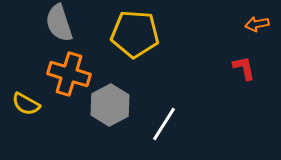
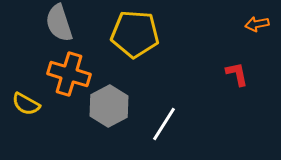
red L-shape: moved 7 px left, 6 px down
gray hexagon: moved 1 px left, 1 px down
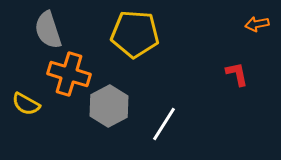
gray semicircle: moved 11 px left, 7 px down
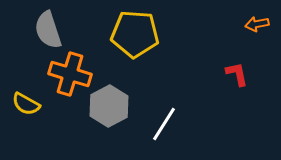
orange cross: moved 1 px right
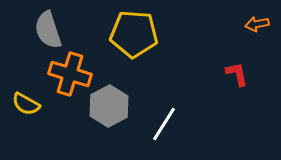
yellow pentagon: moved 1 px left
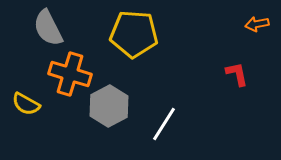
gray semicircle: moved 2 px up; rotated 9 degrees counterclockwise
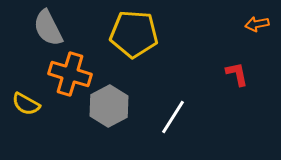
white line: moved 9 px right, 7 px up
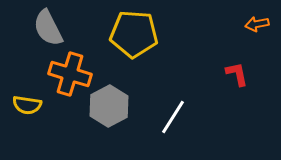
yellow semicircle: moved 1 px right, 1 px down; rotated 20 degrees counterclockwise
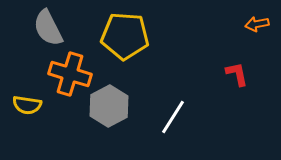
yellow pentagon: moved 9 px left, 2 px down
